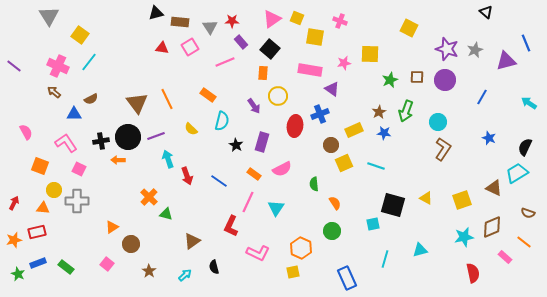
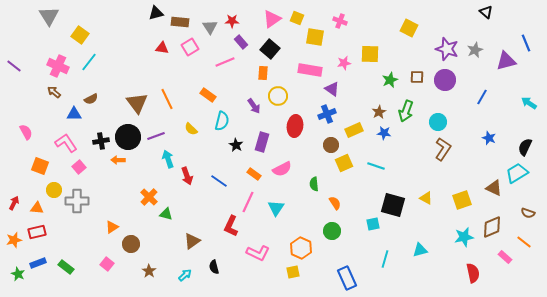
blue cross at (320, 114): moved 7 px right
pink square at (79, 169): moved 2 px up; rotated 24 degrees clockwise
orange triangle at (43, 208): moved 6 px left
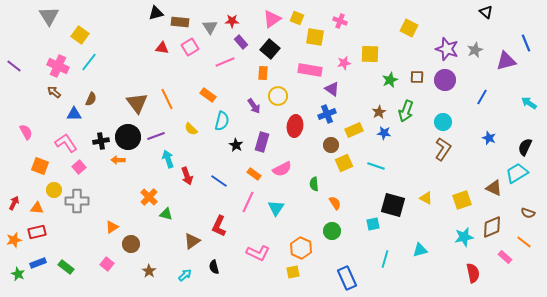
brown semicircle at (91, 99): rotated 40 degrees counterclockwise
cyan circle at (438, 122): moved 5 px right
red L-shape at (231, 226): moved 12 px left
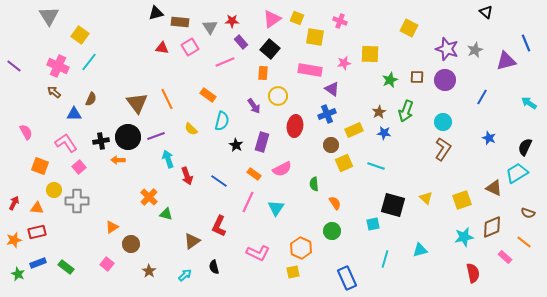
yellow triangle at (426, 198): rotated 16 degrees clockwise
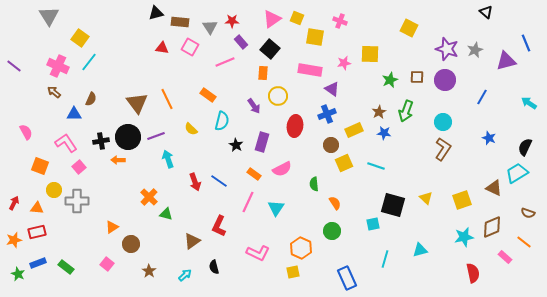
yellow square at (80, 35): moved 3 px down
pink square at (190, 47): rotated 30 degrees counterclockwise
red arrow at (187, 176): moved 8 px right, 6 px down
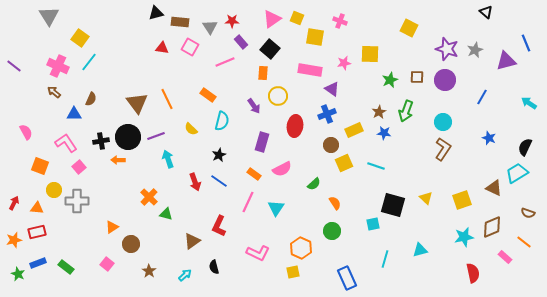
black star at (236, 145): moved 17 px left, 10 px down; rotated 16 degrees clockwise
green semicircle at (314, 184): rotated 128 degrees counterclockwise
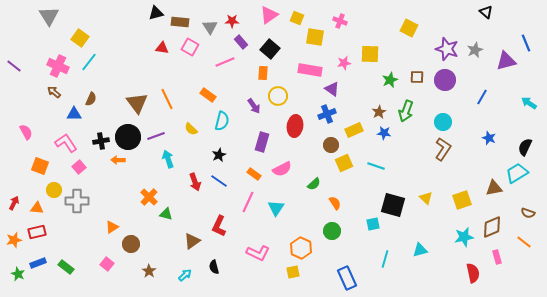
pink triangle at (272, 19): moved 3 px left, 4 px up
brown triangle at (494, 188): rotated 36 degrees counterclockwise
pink rectangle at (505, 257): moved 8 px left; rotated 32 degrees clockwise
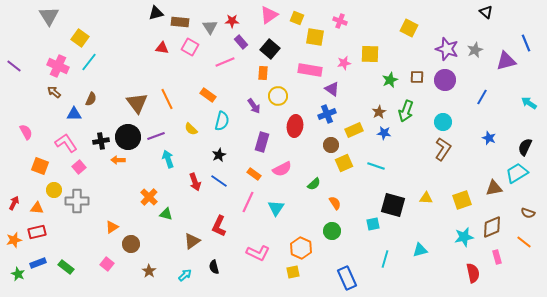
yellow triangle at (426, 198): rotated 40 degrees counterclockwise
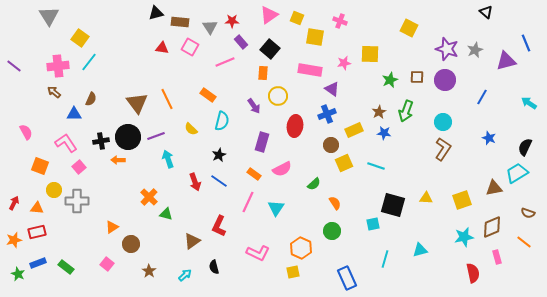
pink cross at (58, 66): rotated 30 degrees counterclockwise
